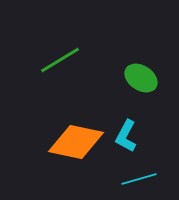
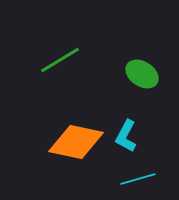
green ellipse: moved 1 px right, 4 px up
cyan line: moved 1 px left
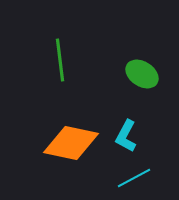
green line: rotated 66 degrees counterclockwise
orange diamond: moved 5 px left, 1 px down
cyan line: moved 4 px left, 1 px up; rotated 12 degrees counterclockwise
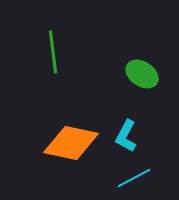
green line: moved 7 px left, 8 px up
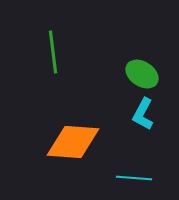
cyan L-shape: moved 17 px right, 22 px up
orange diamond: moved 2 px right, 1 px up; rotated 8 degrees counterclockwise
cyan line: rotated 32 degrees clockwise
